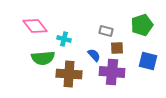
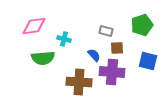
pink diamond: moved 1 px left; rotated 60 degrees counterclockwise
brown cross: moved 10 px right, 8 px down
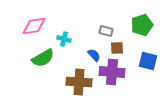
green semicircle: rotated 25 degrees counterclockwise
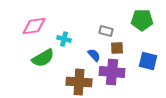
green pentagon: moved 5 px up; rotated 20 degrees clockwise
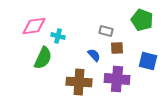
green pentagon: rotated 20 degrees clockwise
cyan cross: moved 6 px left, 3 px up
green semicircle: rotated 35 degrees counterclockwise
purple cross: moved 5 px right, 7 px down
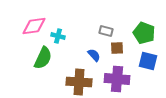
green pentagon: moved 2 px right, 13 px down
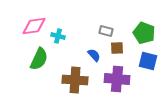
green semicircle: moved 4 px left, 1 px down
brown cross: moved 4 px left, 2 px up
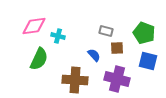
purple cross: rotated 10 degrees clockwise
